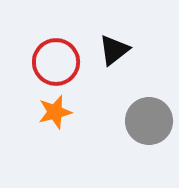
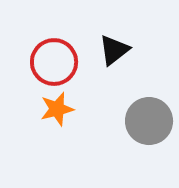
red circle: moved 2 px left
orange star: moved 2 px right, 3 px up
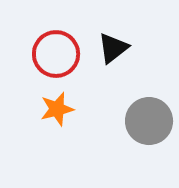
black triangle: moved 1 px left, 2 px up
red circle: moved 2 px right, 8 px up
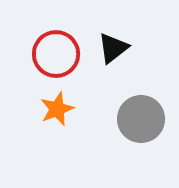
orange star: rotated 8 degrees counterclockwise
gray circle: moved 8 px left, 2 px up
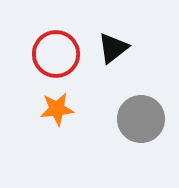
orange star: rotated 16 degrees clockwise
